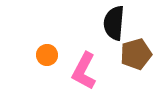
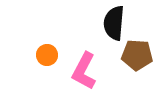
brown pentagon: moved 1 px right, 1 px down; rotated 20 degrees clockwise
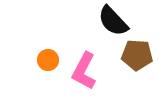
black semicircle: moved 1 px left, 2 px up; rotated 48 degrees counterclockwise
orange circle: moved 1 px right, 5 px down
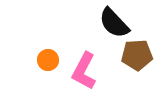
black semicircle: moved 1 px right, 2 px down
brown pentagon: rotated 8 degrees counterclockwise
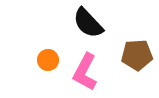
black semicircle: moved 26 px left
pink L-shape: moved 1 px right, 1 px down
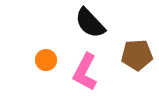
black semicircle: moved 2 px right
orange circle: moved 2 px left
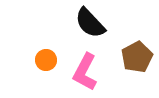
brown pentagon: moved 2 px down; rotated 24 degrees counterclockwise
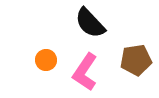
brown pentagon: moved 1 px left, 3 px down; rotated 20 degrees clockwise
pink L-shape: rotated 6 degrees clockwise
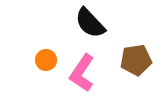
pink L-shape: moved 3 px left, 1 px down
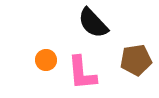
black semicircle: moved 3 px right
pink L-shape: rotated 39 degrees counterclockwise
